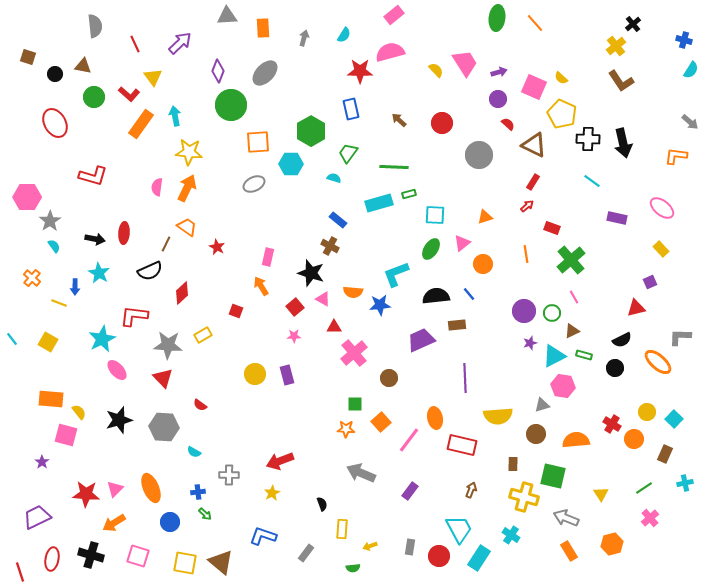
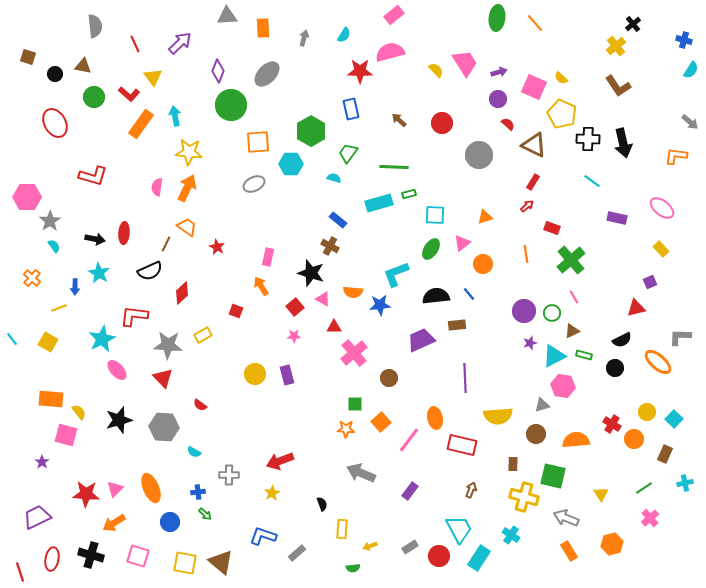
gray ellipse at (265, 73): moved 2 px right, 1 px down
brown L-shape at (621, 81): moved 3 px left, 5 px down
yellow line at (59, 303): moved 5 px down; rotated 42 degrees counterclockwise
gray rectangle at (410, 547): rotated 49 degrees clockwise
gray rectangle at (306, 553): moved 9 px left; rotated 12 degrees clockwise
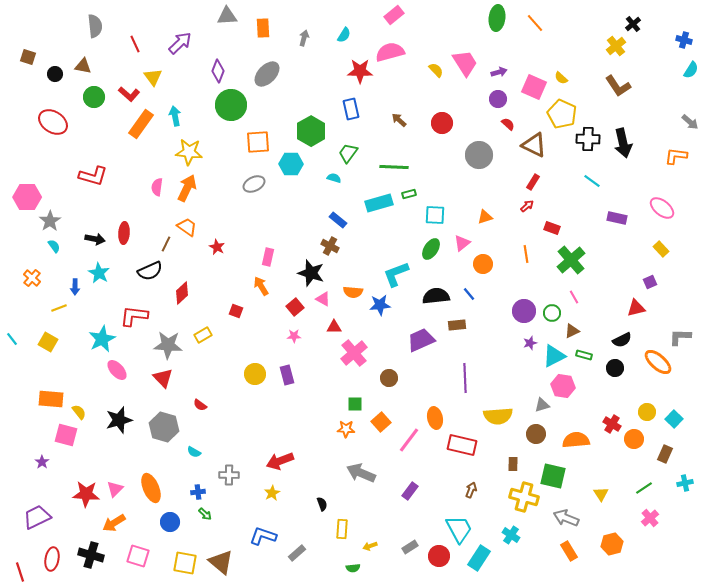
red ellipse at (55, 123): moved 2 px left, 1 px up; rotated 28 degrees counterclockwise
gray hexagon at (164, 427): rotated 12 degrees clockwise
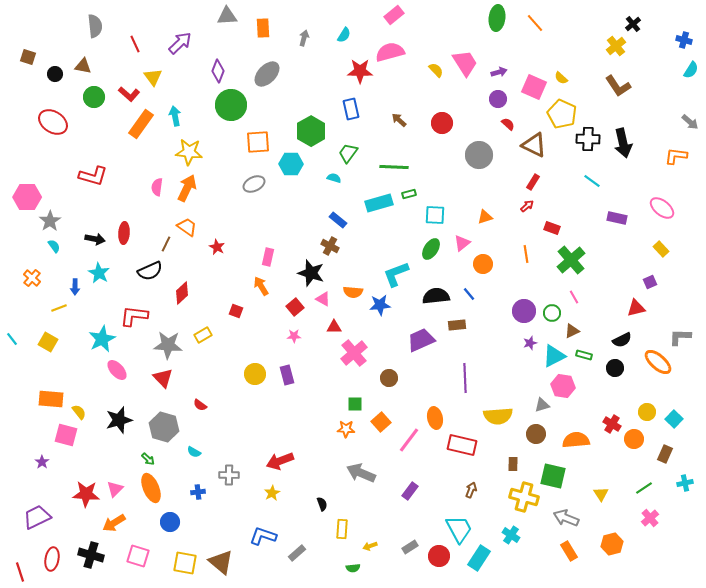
green arrow at (205, 514): moved 57 px left, 55 px up
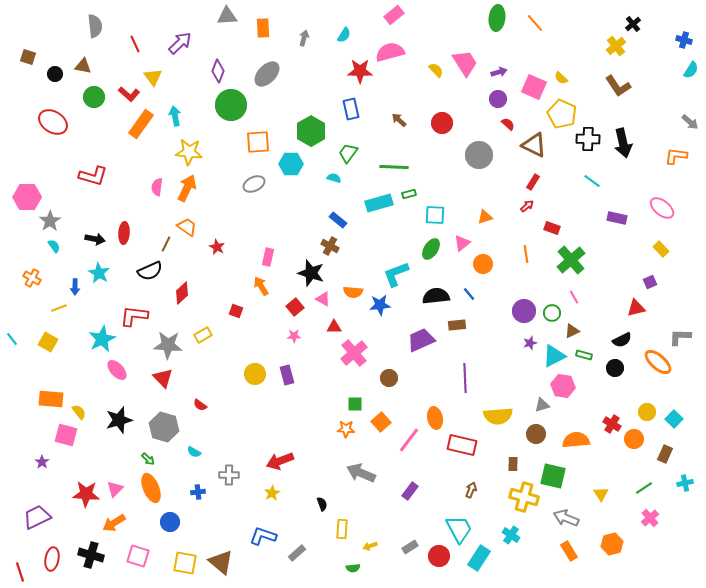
orange cross at (32, 278): rotated 12 degrees counterclockwise
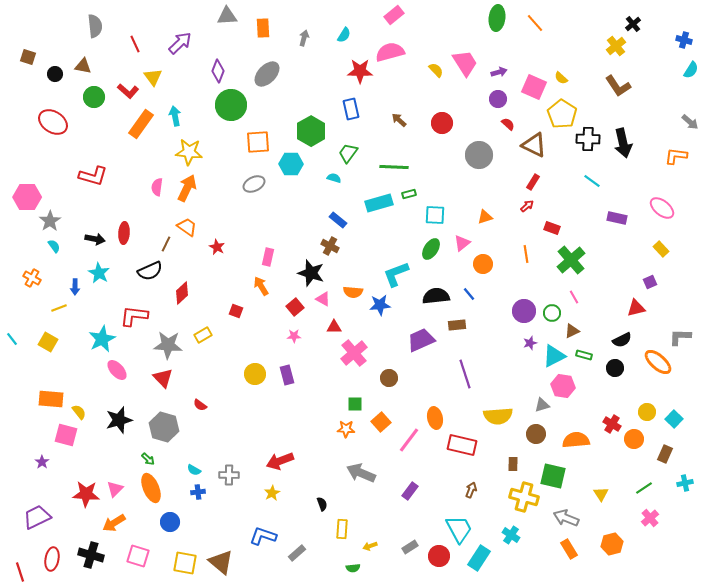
red L-shape at (129, 94): moved 1 px left, 3 px up
yellow pentagon at (562, 114): rotated 8 degrees clockwise
purple line at (465, 378): moved 4 px up; rotated 16 degrees counterclockwise
cyan semicircle at (194, 452): moved 18 px down
orange rectangle at (569, 551): moved 2 px up
